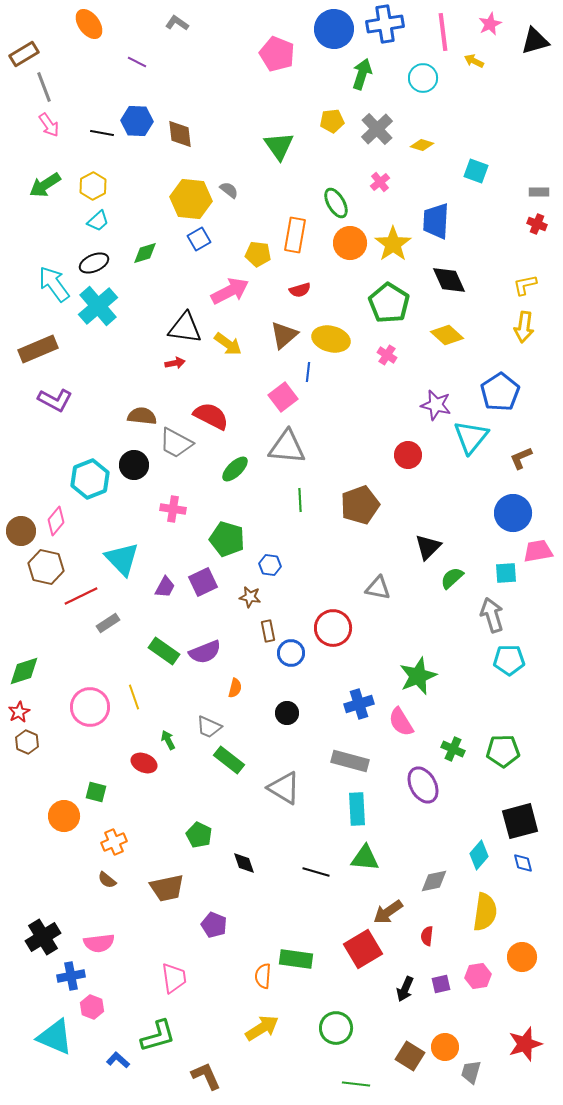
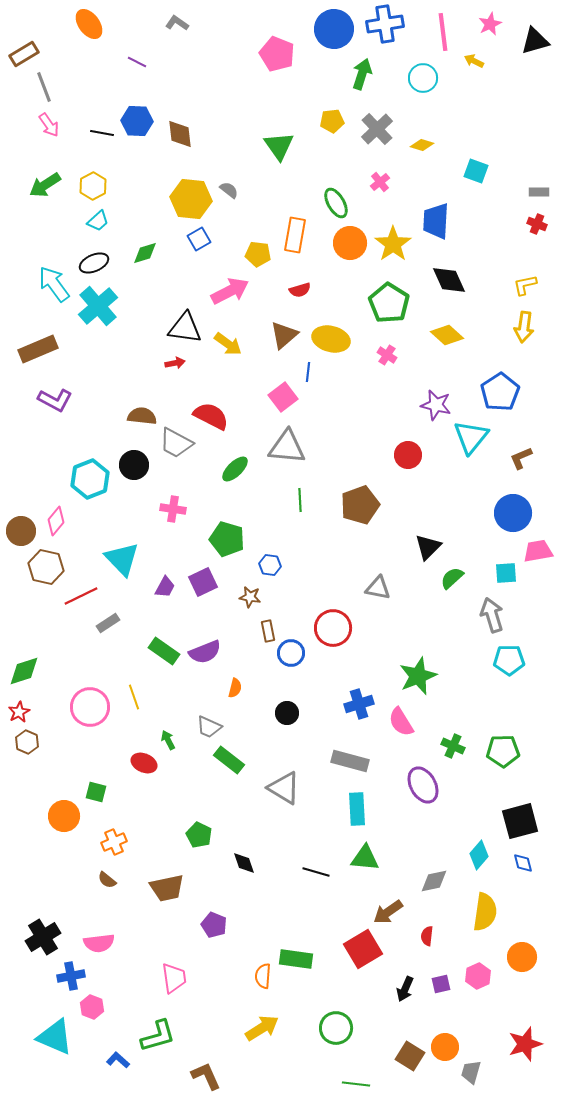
green cross at (453, 749): moved 3 px up
pink hexagon at (478, 976): rotated 15 degrees counterclockwise
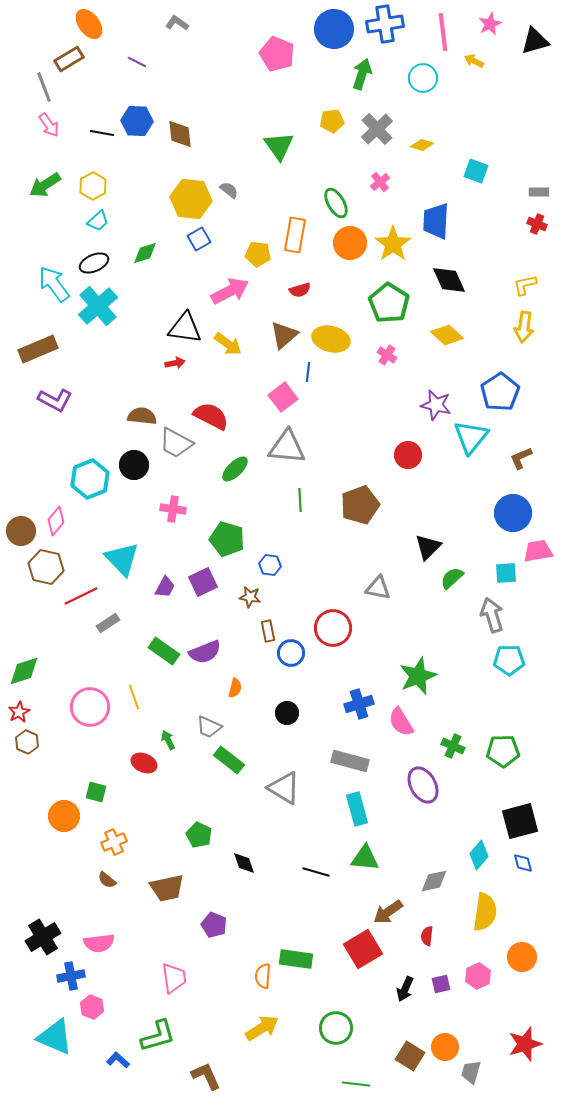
brown rectangle at (24, 54): moved 45 px right, 5 px down
cyan rectangle at (357, 809): rotated 12 degrees counterclockwise
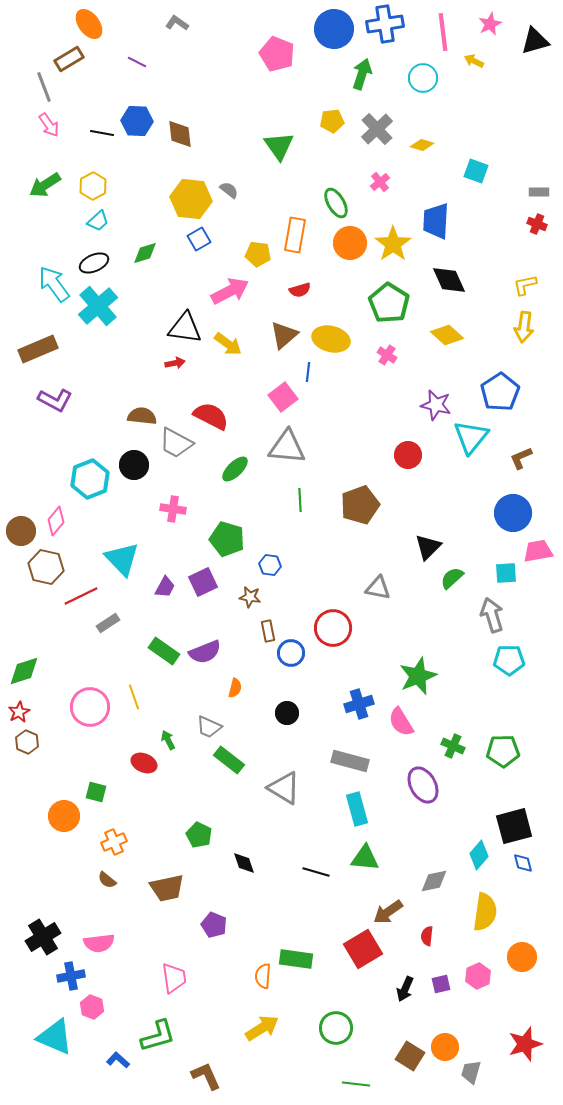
black square at (520, 821): moved 6 px left, 5 px down
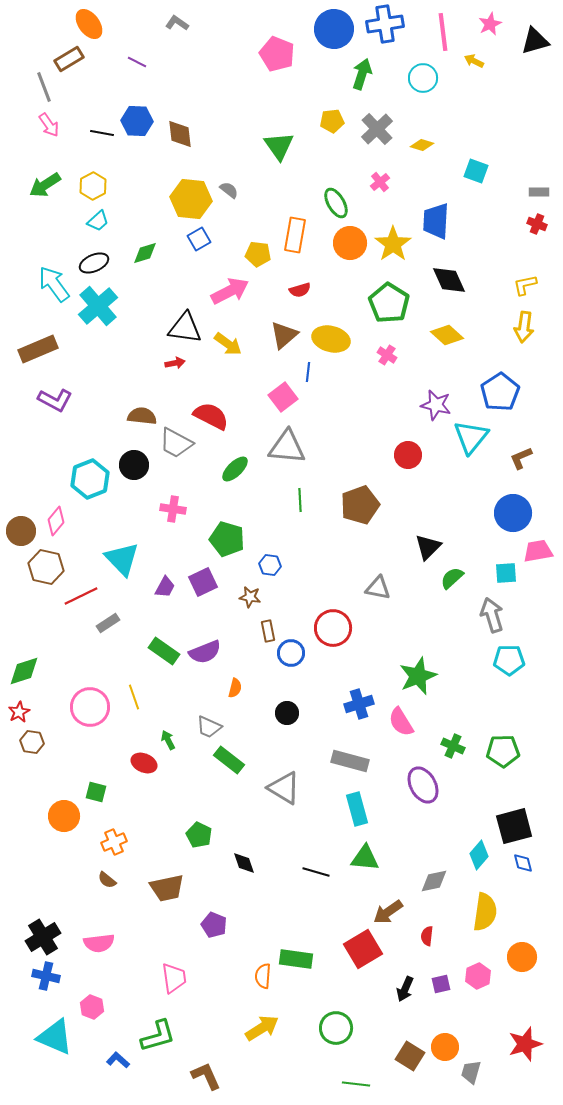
brown hexagon at (27, 742): moved 5 px right; rotated 15 degrees counterclockwise
blue cross at (71, 976): moved 25 px left; rotated 24 degrees clockwise
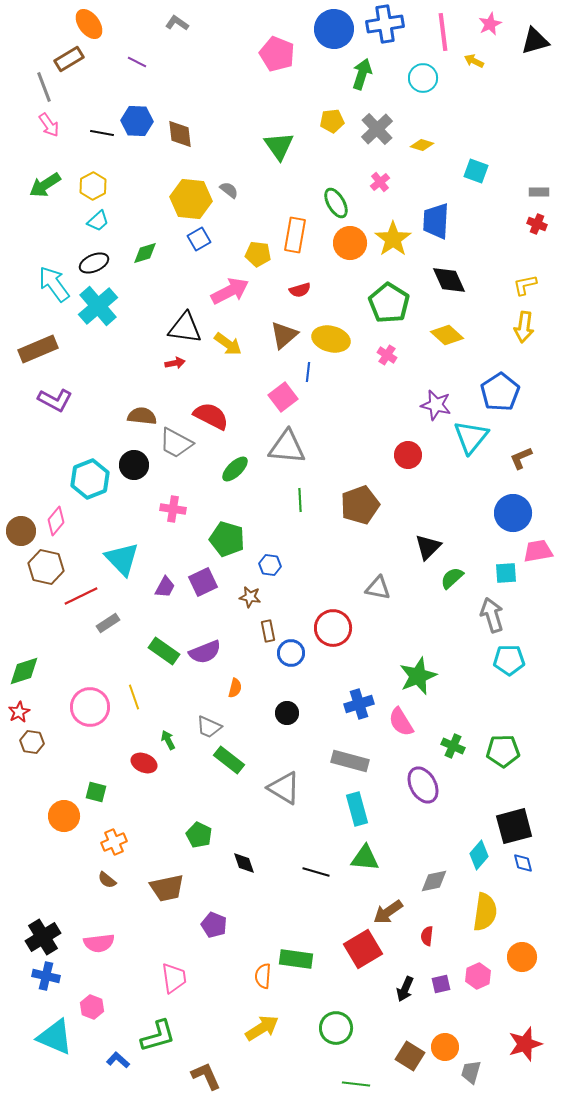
yellow star at (393, 244): moved 5 px up
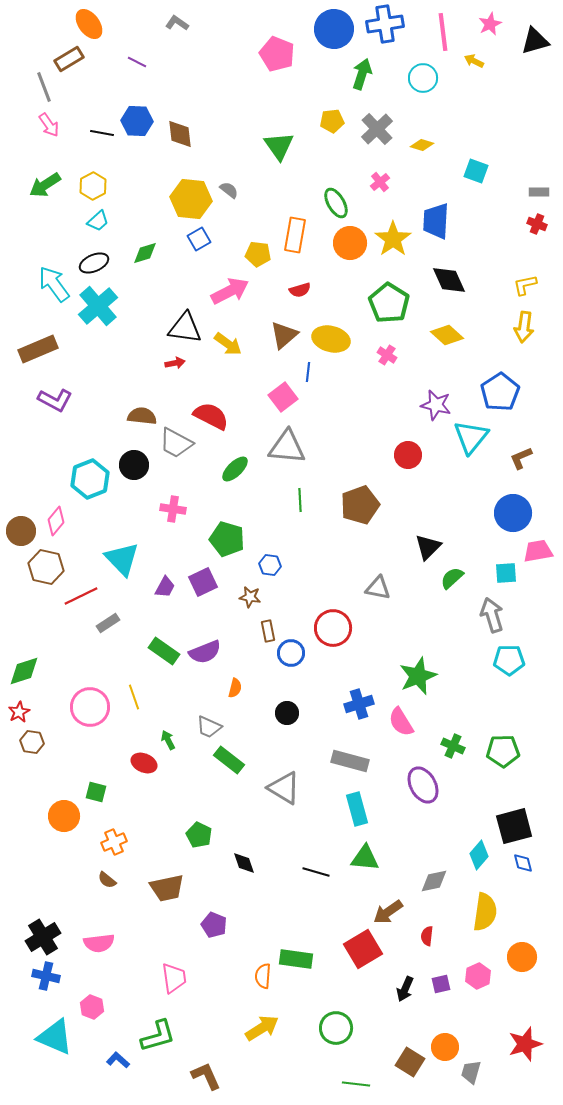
brown square at (410, 1056): moved 6 px down
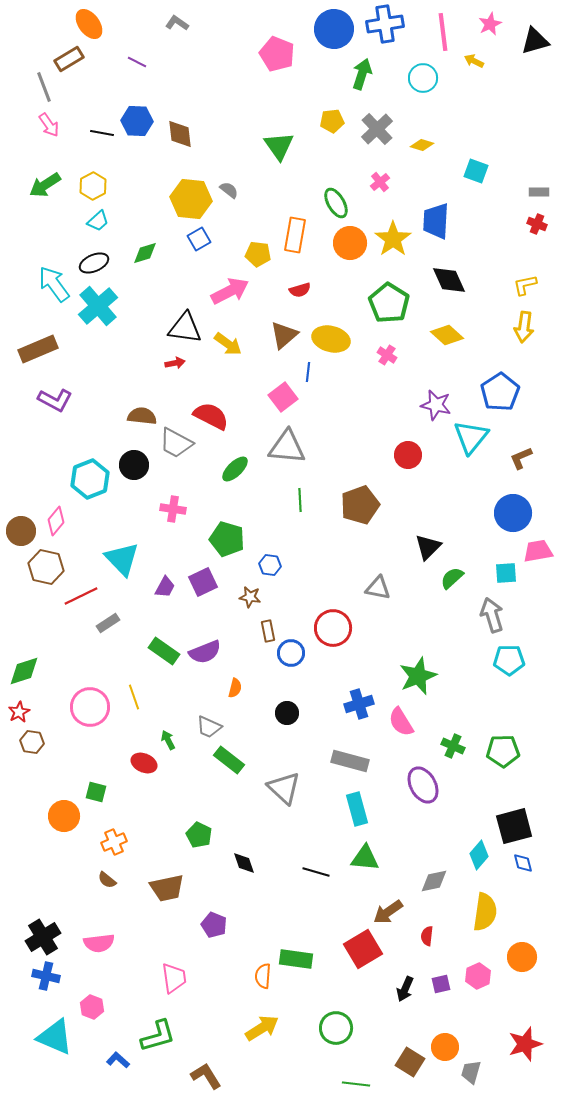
gray triangle at (284, 788): rotated 12 degrees clockwise
brown L-shape at (206, 1076): rotated 8 degrees counterclockwise
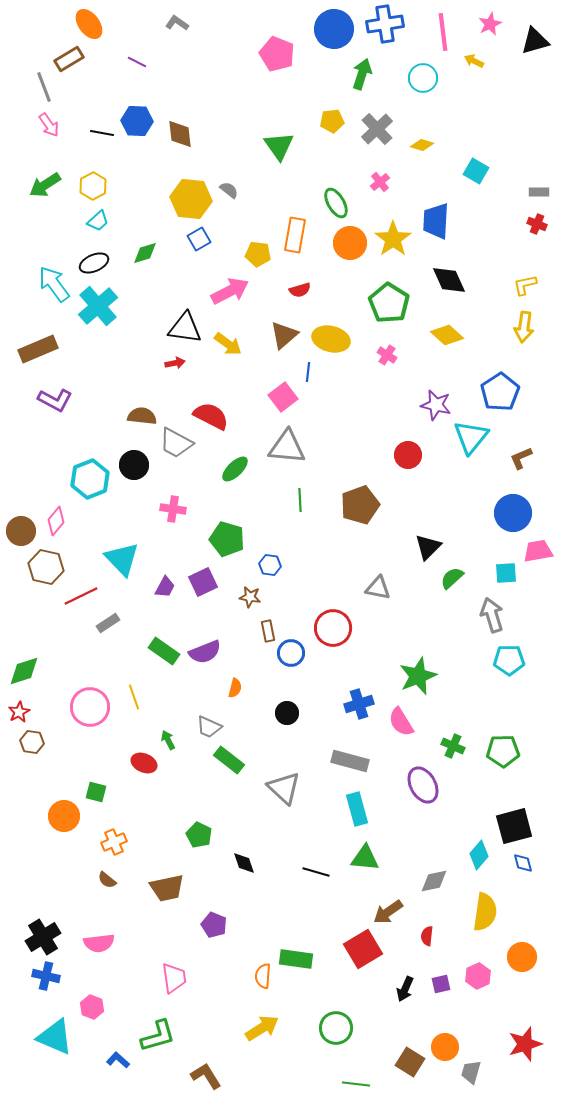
cyan square at (476, 171): rotated 10 degrees clockwise
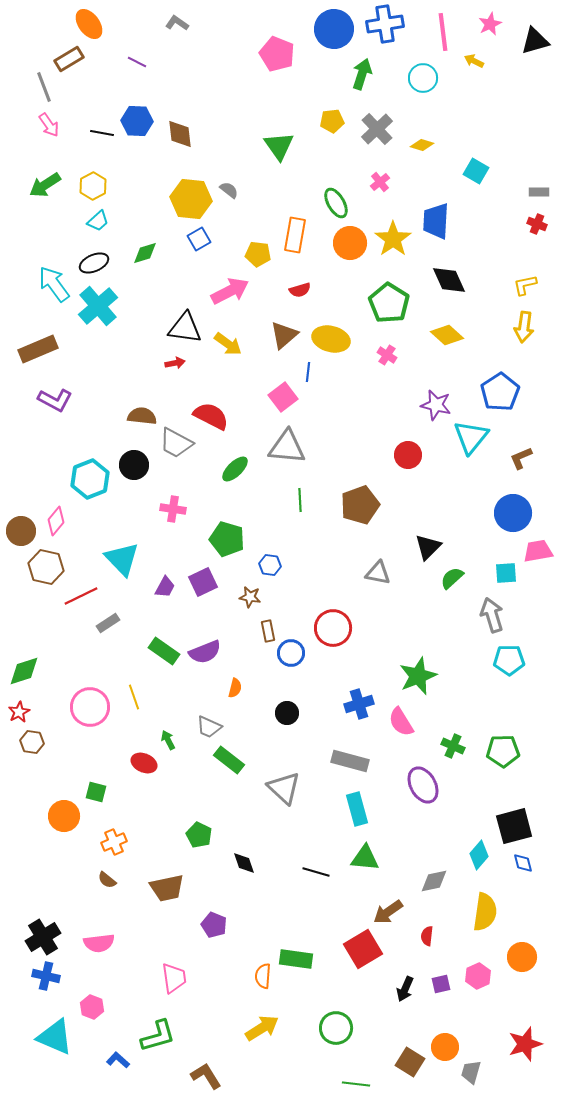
gray triangle at (378, 588): moved 15 px up
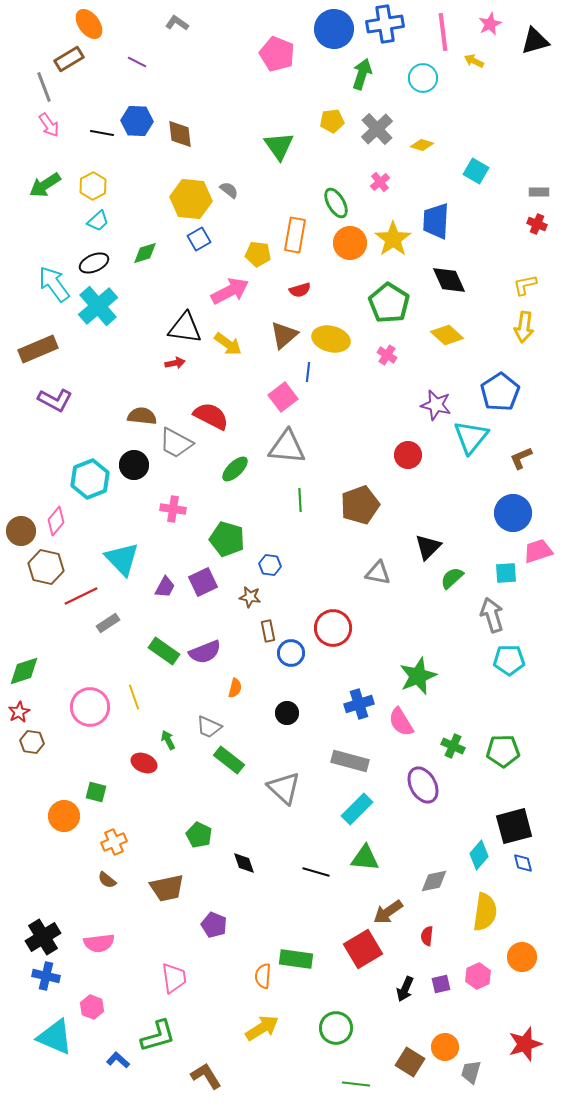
pink trapezoid at (538, 551): rotated 8 degrees counterclockwise
cyan rectangle at (357, 809): rotated 60 degrees clockwise
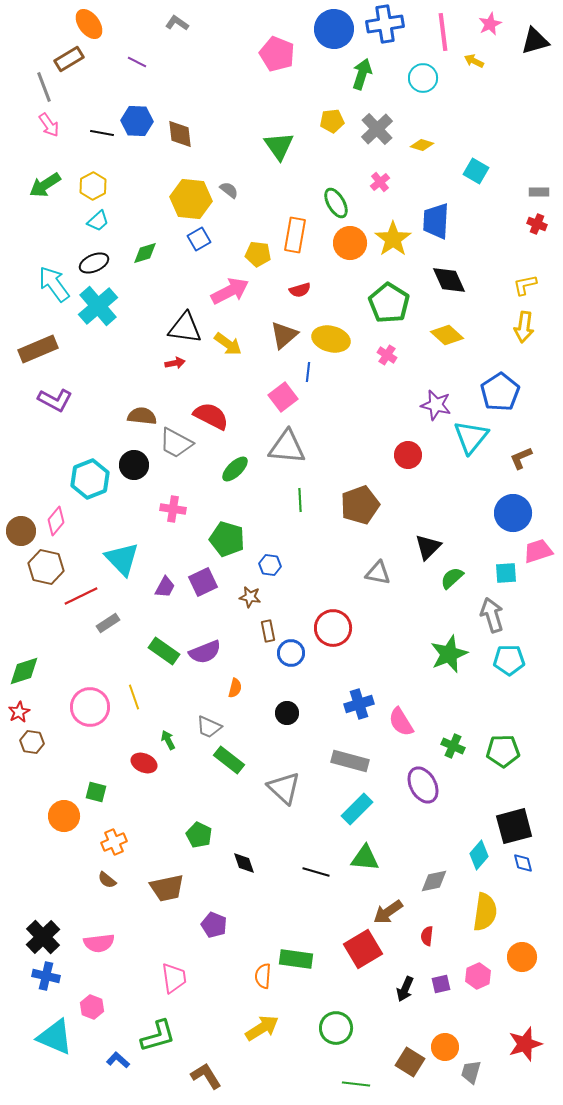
green star at (418, 676): moved 31 px right, 22 px up
black cross at (43, 937): rotated 12 degrees counterclockwise
